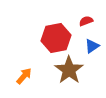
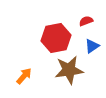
brown star: rotated 28 degrees clockwise
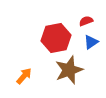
blue triangle: moved 1 px left, 4 px up
brown star: rotated 12 degrees counterclockwise
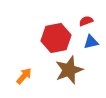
blue triangle: rotated 21 degrees clockwise
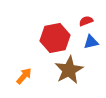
red hexagon: moved 1 px left
brown star: rotated 8 degrees counterclockwise
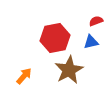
red semicircle: moved 10 px right
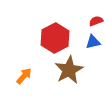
red hexagon: rotated 16 degrees counterclockwise
blue triangle: moved 2 px right
